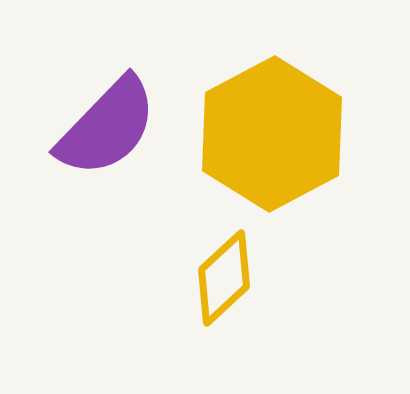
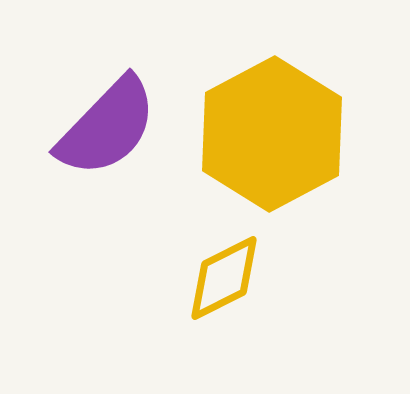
yellow diamond: rotated 16 degrees clockwise
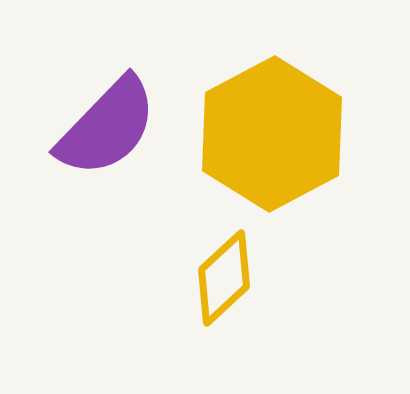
yellow diamond: rotated 16 degrees counterclockwise
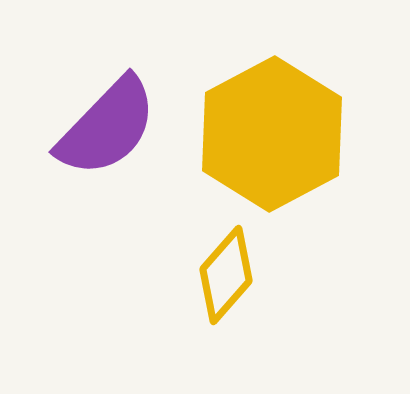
yellow diamond: moved 2 px right, 3 px up; rotated 6 degrees counterclockwise
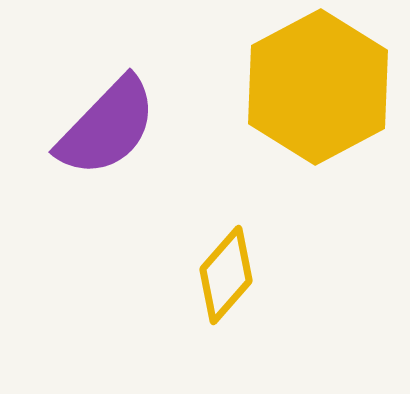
yellow hexagon: moved 46 px right, 47 px up
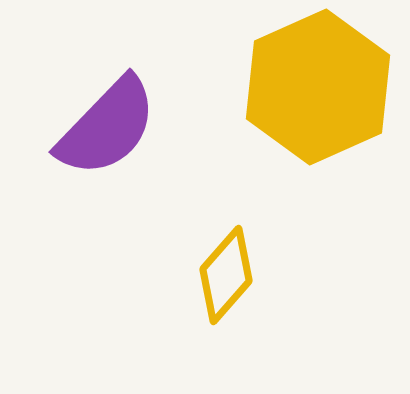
yellow hexagon: rotated 4 degrees clockwise
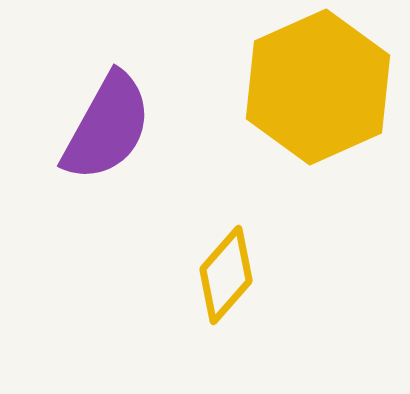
purple semicircle: rotated 15 degrees counterclockwise
